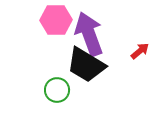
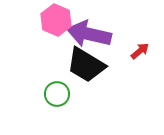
pink hexagon: rotated 24 degrees clockwise
purple arrow: rotated 57 degrees counterclockwise
green circle: moved 4 px down
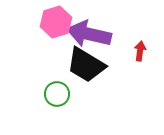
pink hexagon: moved 2 px down; rotated 20 degrees clockwise
red arrow: rotated 42 degrees counterclockwise
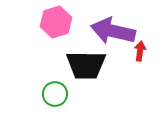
purple arrow: moved 24 px right, 3 px up
black trapezoid: rotated 30 degrees counterclockwise
green circle: moved 2 px left
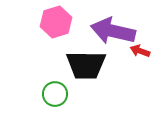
red arrow: rotated 78 degrees counterclockwise
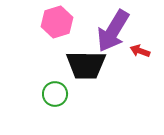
pink hexagon: moved 1 px right
purple arrow: rotated 72 degrees counterclockwise
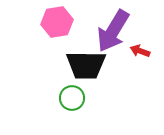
pink hexagon: rotated 8 degrees clockwise
green circle: moved 17 px right, 4 px down
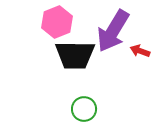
pink hexagon: rotated 12 degrees counterclockwise
black trapezoid: moved 11 px left, 10 px up
green circle: moved 12 px right, 11 px down
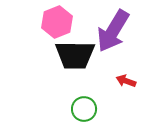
red arrow: moved 14 px left, 30 px down
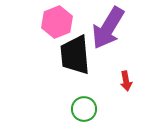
purple arrow: moved 5 px left, 3 px up
black trapezoid: rotated 84 degrees clockwise
red arrow: rotated 120 degrees counterclockwise
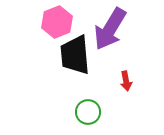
purple arrow: moved 2 px right, 1 px down
green circle: moved 4 px right, 3 px down
